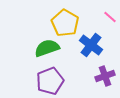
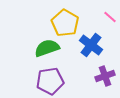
purple pentagon: rotated 12 degrees clockwise
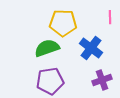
pink line: rotated 48 degrees clockwise
yellow pentagon: moved 2 px left; rotated 28 degrees counterclockwise
blue cross: moved 3 px down
purple cross: moved 3 px left, 4 px down
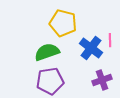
pink line: moved 23 px down
yellow pentagon: rotated 12 degrees clockwise
green semicircle: moved 4 px down
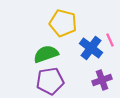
pink line: rotated 24 degrees counterclockwise
green semicircle: moved 1 px left, 2 px down
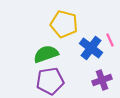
yellow pentagon: moved 1 px right, 1 px down
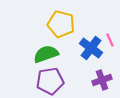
yellow pentagon: moved 3 px left
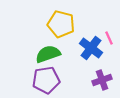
pink line: moved 1 px left, 2 px up
green semicircle: moved 2 px right
purple pentagon: moved 4 px left, 1 px up
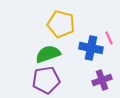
blue cross: rotated 25 degrees counterclockwise
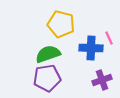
blue cross: rotated 10 degrees counterclockwise
purple pentagon: moved 1 px right, 2 px up
